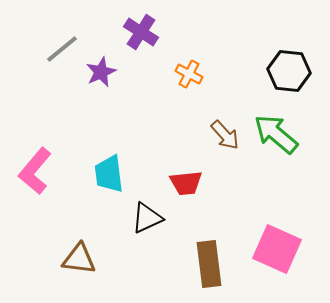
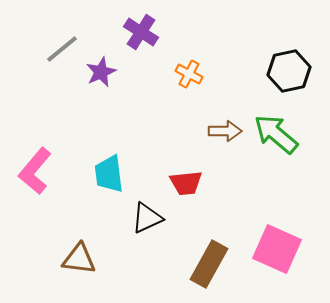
black hexagon: rotated 18 degrees counterclockwise
brown arrow: moved 4 px up; rotated 48 degrees counterclockwise
brown rectangle: rotated 36 degrees clockwise
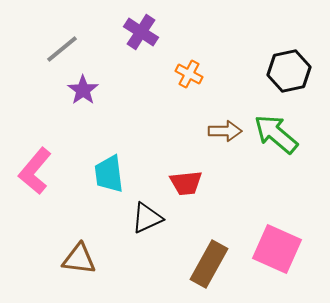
purple star: moved 18 px left, 18 px down; rotated 12 degrees counterclockwise
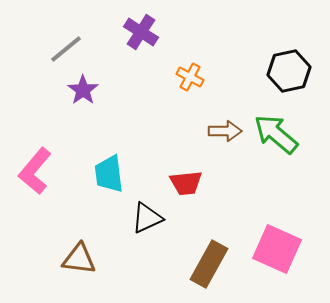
gray line: moved 4 px right
orange cross: moved 1 px right, 3 px down
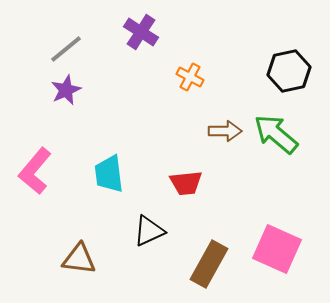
purple star: moved 17 px left; rotated 12 degrees clockwise
black triangle: moved 2 px right, 13 px down
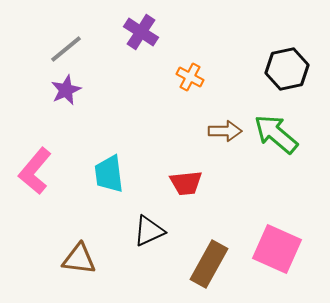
black hexagon: moved 2 px left, 2 px up
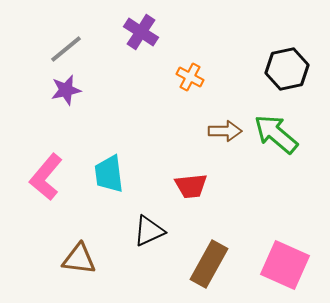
purple star: rotated 12 degrees clockwise
pink L-shape: moved 11 px right, 6 px down
red trapezoid: moved 5 px right, 3 px down
pink square: moved 8 px right, 16 px down
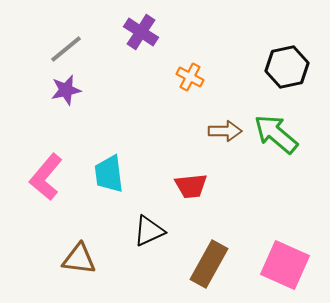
black hexagon: moved 2 px up
